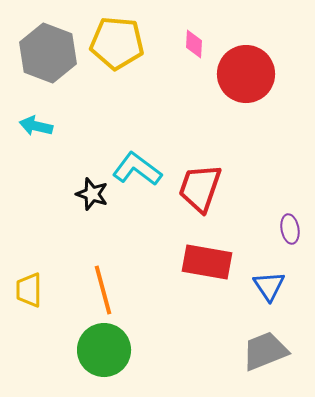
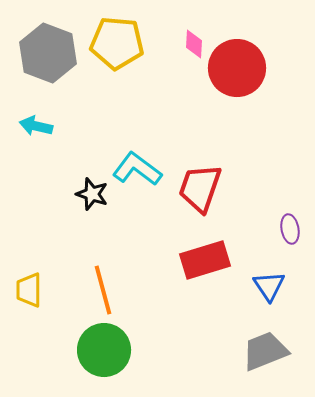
red circle: moved 9 px left, 6 px up
red rectangle: moved 2 px left, 2 px up; rotated 27 degrees counterclockwise
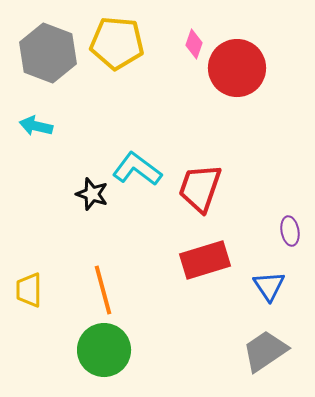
pink diamond: rotated 16 degrees clockwise
purple ellipse: moved 2 px down
gray trapezoid: rotated 12 degrees counterclockwise
